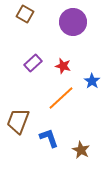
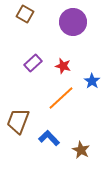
blue L-shape: rotated 25 degrees counterclockwise
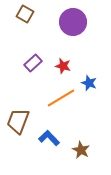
blue star: moved 3 px left, 2 px down; rotated 14 degrees counterclockwise
orange line: rotated 12 degrees clockwise
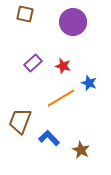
brown square: rotated 18 degrees counterclockwise
brown trapezoid: moved 2 px right
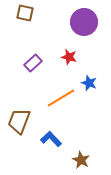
brown square: moved 1 px up
purple circle: moved 11 px right
red star: moved 6 px right, 9 px up
brown trapezoid: moved 1 px left
blue L-shape: moved 2 px right, 1 px down
brown star: moved 10 px down
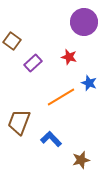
brown square: moved 13 px left, 28 px down; rotated 24 degrees clockwise
orange line: moved 1 px up
brown trapezoid: moved 1 px down
brown star: rotated 30 degrees clockwise
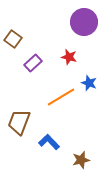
brown square: moved 1 px right, 2 px up
blue L-shape: moved 2 px left, 3 px down
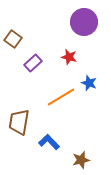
brown trapezoid: rotated 12 degrees counterclockwise
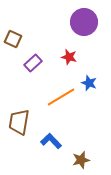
brown square: rotated 12 degrees counterclockwise
blue L-shape: moved 2 px right, 1 px up
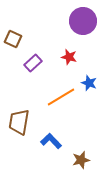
purple circle: moved 1 px left, 1 px up
